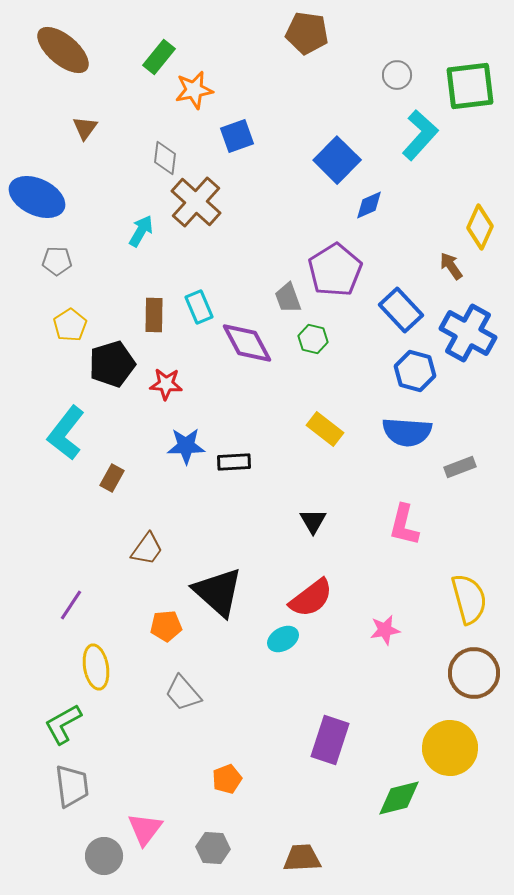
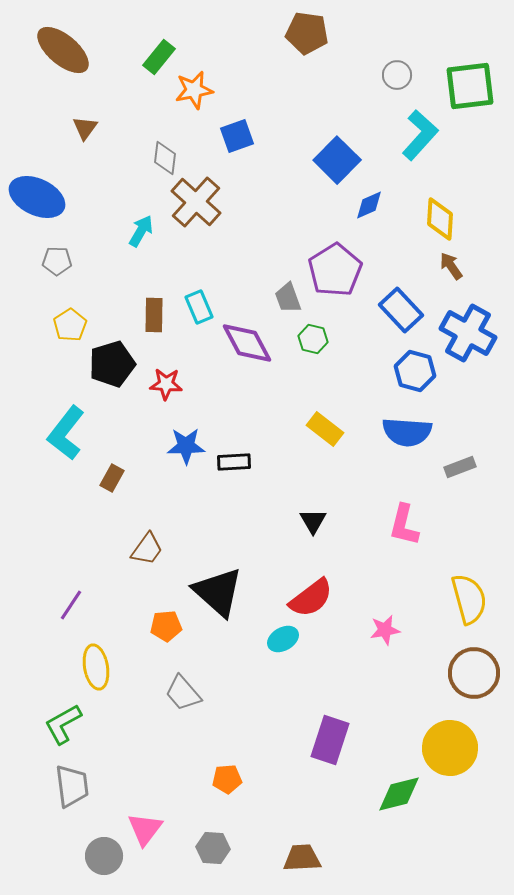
yellow diamond at (480, 227): moved 40 px left, 8 px up; rotated 21 degrees counterclockwise
orange pentagon at (227, 779): rotated 16 degrees clockwise
green diamond at (399, 798): moved 4 px up
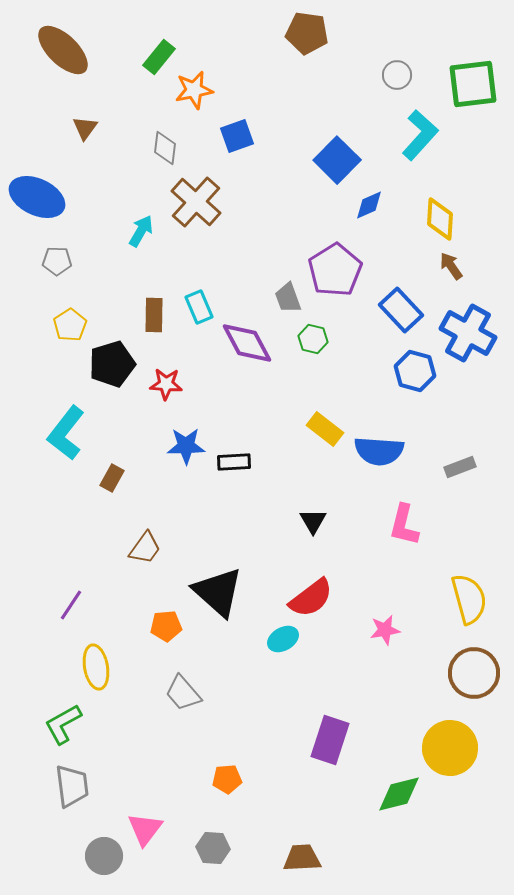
brown ellipse at (63, 50): rotated 4 degrees clockwise
green square at (470, 86): moved 3 px right, 2 px up
gray diamond at (165, 158): moved 10 px up
blue semicircle at (407, 432): moved 28 px left, 19 px down
brown trapezoid at (147, 549): moved 2 px left, 1 px up
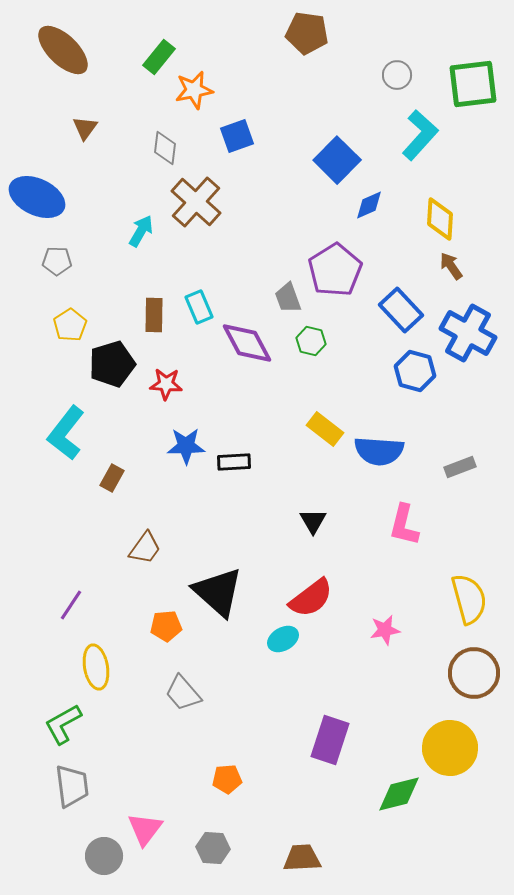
green hexagon at (313, 339): moved 2 px left, 2 px down
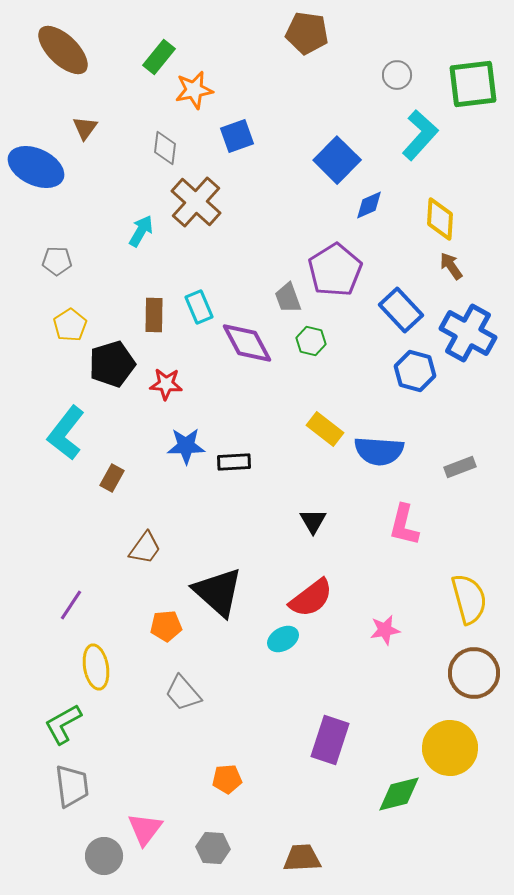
blue ellipse at (37, 197): moved 1 px left, 30 px up
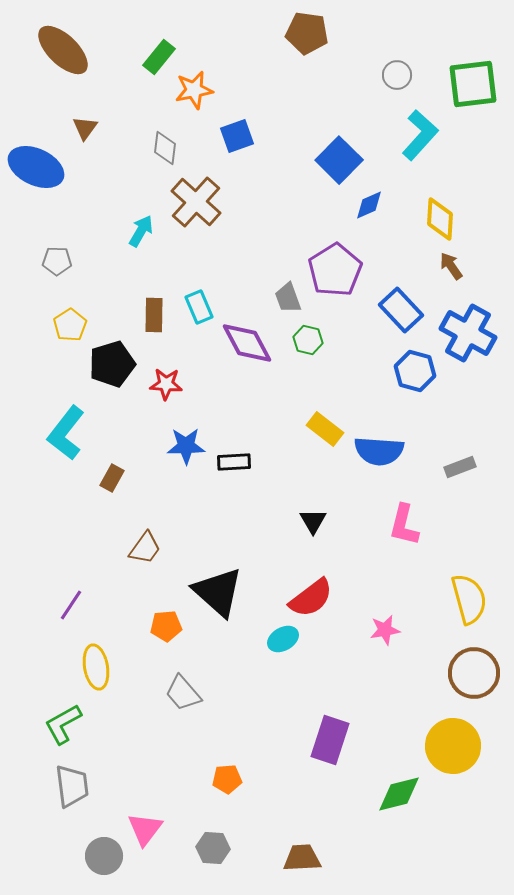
blue square at (337, 160): moved 2 px right
green hexagon at (311, 341): moved 3 px left, 1 px up
yellow circle at (450, 748): moved 3 px right, 2 px up
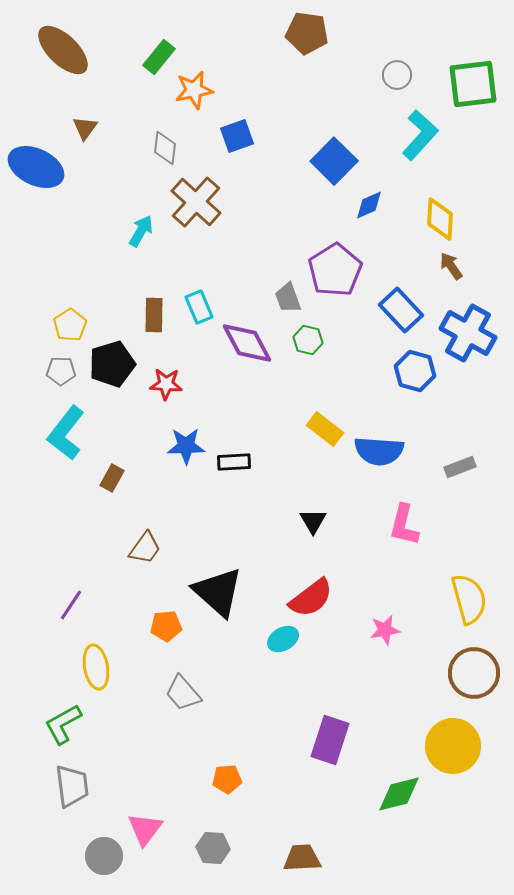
blue square at (339, 160): moved 5 px left, 1 px down
gray pentagon at (57, 261): moved 4 px right, 110 px down
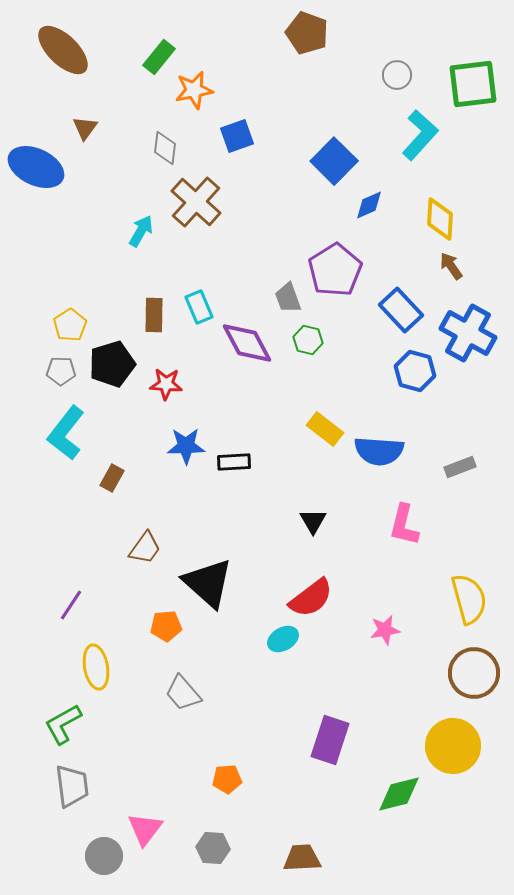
brown pentagon at (307, 33): rotated 12 degrees clockwise
black triangle at (218, 592): moved 10 px left, 9 px up
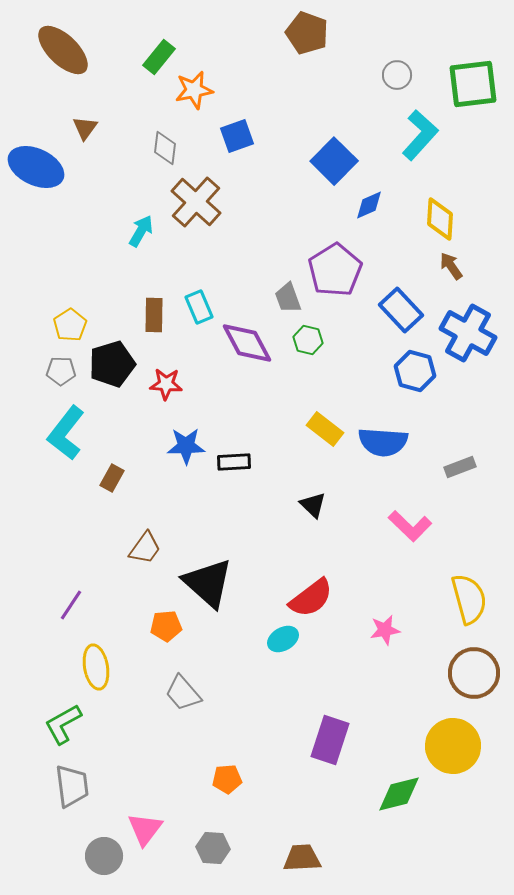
blue semicircle at (379, 451): moved 4 px right, 9 px up
black triangle at (313, 521): moved 16 px up; rotated 16 degrees counterclockwise
pink L-shape at (404, 525): moved 6 px right, 1 px down; rotated 60 degrees counterclockwise
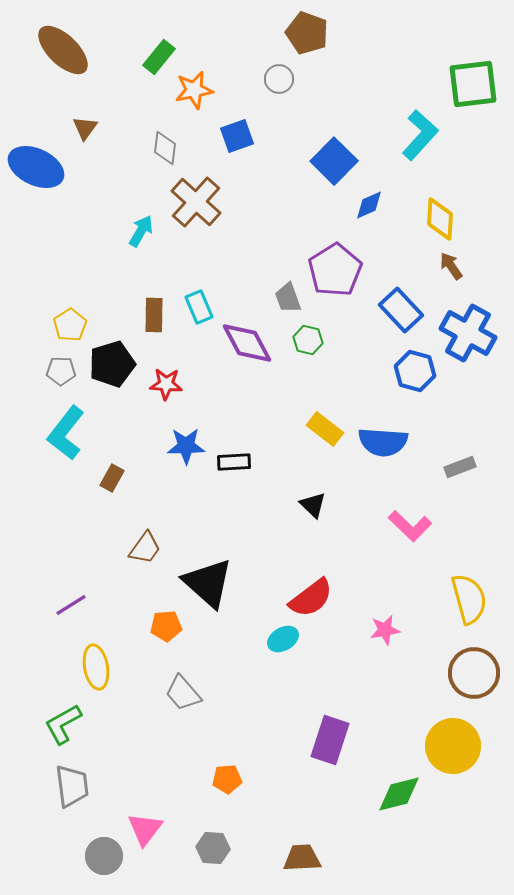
gray circle at (397, 75): moved 118 px left, 4 px down
purple line at (71, 605): rotated 24 degrees clockwise
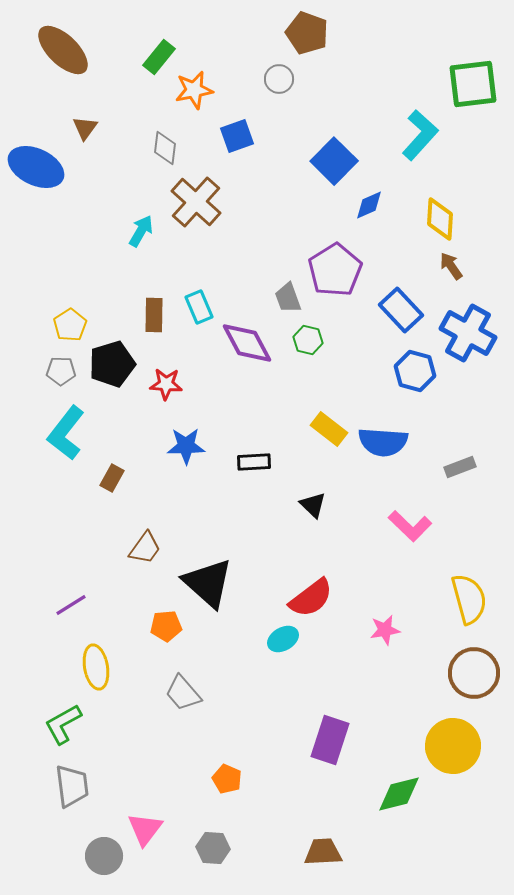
yellow rectangle at (325, 429): moved 4 px right
black rectangle at (234, 462): moved 20 px right
orange pentagon at (227, 779): rotated 28 degrees clockwise
brown trapezoid at (302, 858): moved 21 px right, 6 px up
